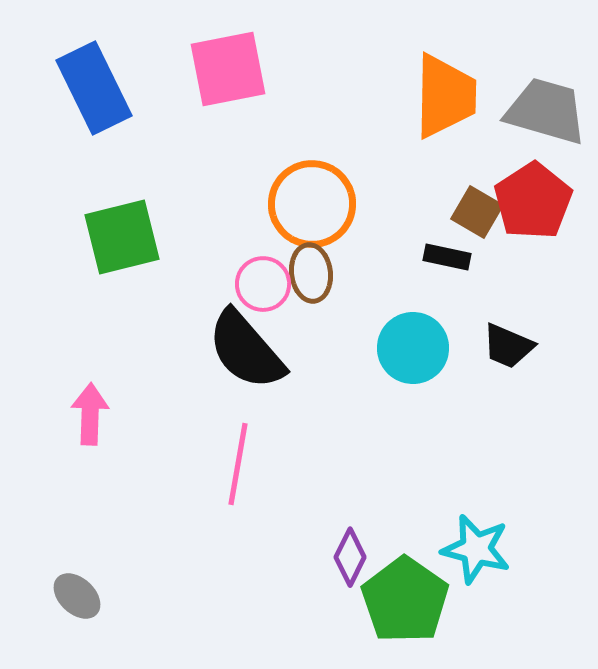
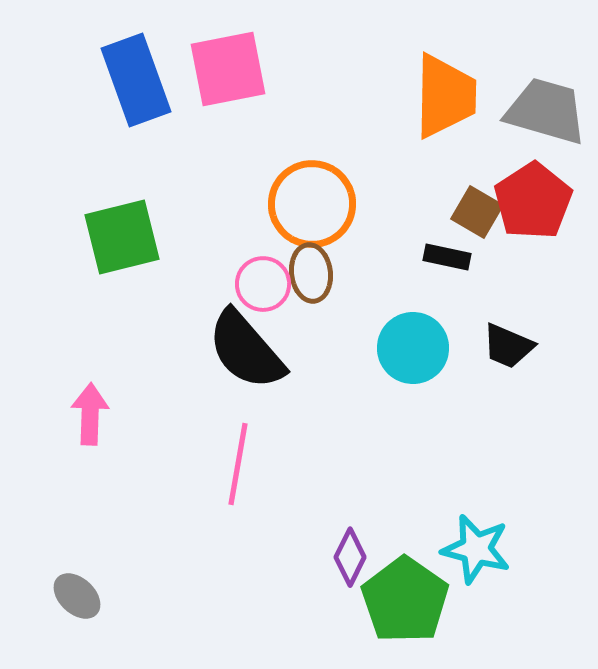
blue rectangle: moved 42 px right, 8 px up; rotated 6 degrees clockwise
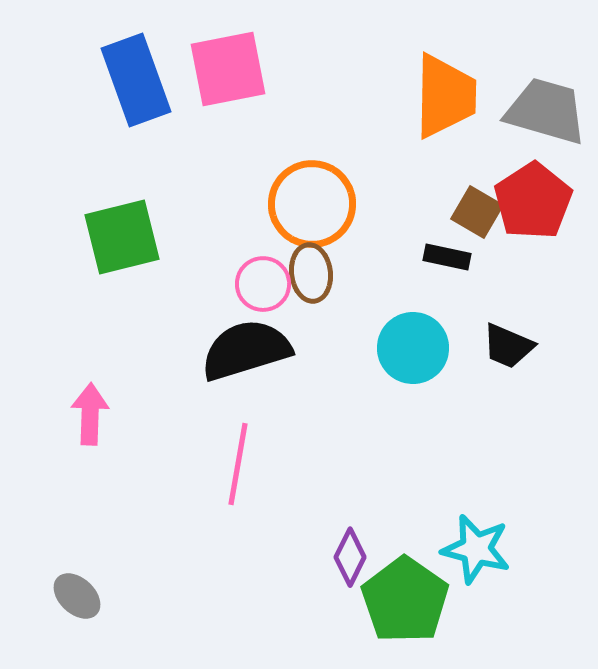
black semicircle: rotated 114 degrees clockwise
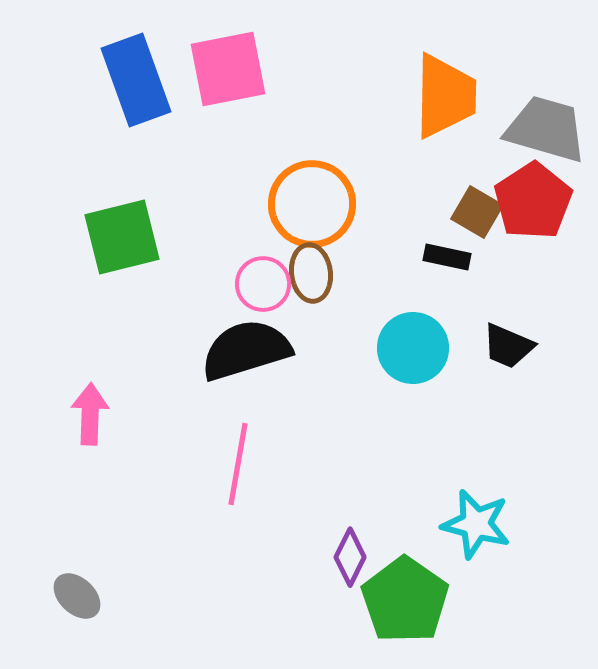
gray trapezoid: moved 18 px down
cyan star: moved 25 px up
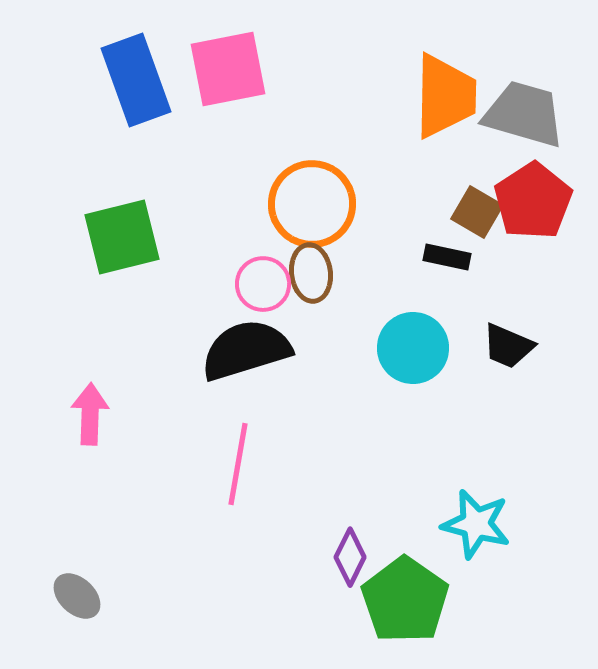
gray trapezoid: moved 22 px left, 15 px up
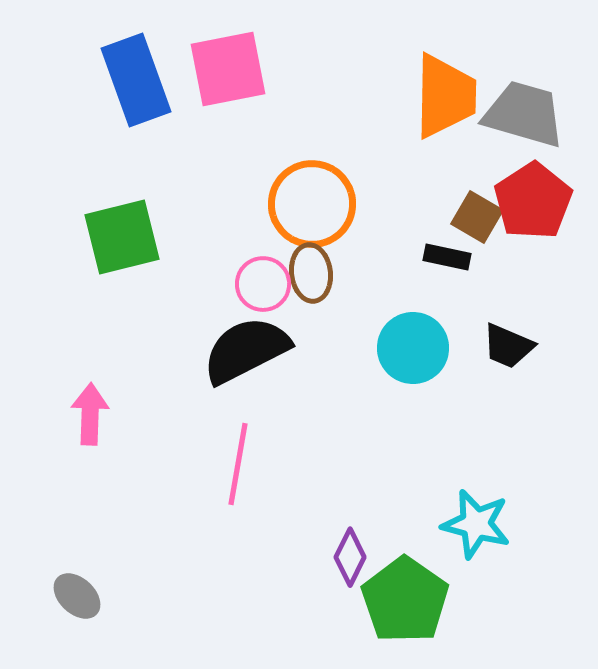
brown square: moved 5 px down
black semicircle: rotated 10 degrees counterclockwise
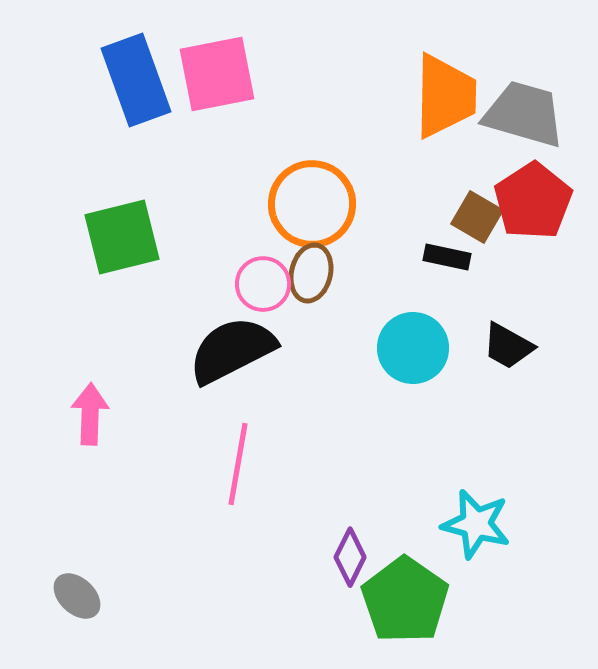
pink square: moved 11 px left, 5 px down
brown ellipse: rotated 20 degrees clockwise
black trapezoid: rotated 6 degrees clockwise
black semicircle: moved 14 px left
